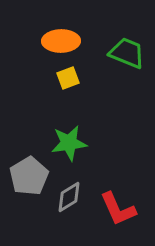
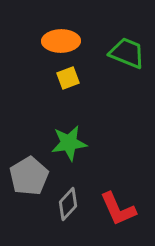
gray diamond: moved 1 px left, 7 px down; rotated 16 degrees counterclockwise
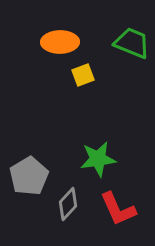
orange ellipse: moved 1 px left, 1 px down
green trapezoid: moved 5 px right, 10 px up
yellow square: moved 15 px right, 3 px up
green star: moved 29 px right, 16 px down
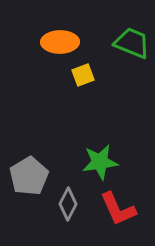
green star: moved 2 px right, 3 px down
gray diamond: rotated 16 degrees counterclockwise
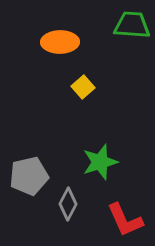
green trapezoid: moved 18 px up; rotated 18 degrees counterclockwise
yellow square: moved 12 px down; rotated 20 degrees counterclockwise
green star: rotated 9 degrees counterclockwise
gray pentagon: rotated 18 degrees clockwise
red L-shape: moved 7 px right, 11 px down
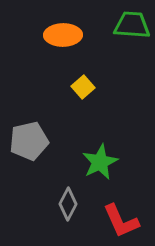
orange ellipse: moved 3 px right, 7 px up
green star: rotated 9 degrees counterclockwise
gray pentagon: moved 35 px up
red L-shape: moved 4 px left, 1 px down
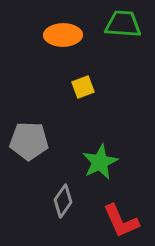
green trapezoid: moved 9 px left, 1 px up
yellow square: rotated 20 degrees clockwise
gray pentagon: rotated 15 degrees clockwise
gray diamond: moved 5 px left, 3 px up; rotated 8 degrees clockwise
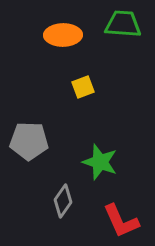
green star: rotated 27 degrees counterclockwise
